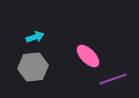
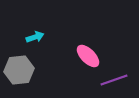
gray hexagon: moved 14 px left, 3 px down
purple line: moved 1 px right, 1 px down
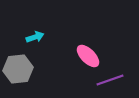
gray hexagon: moved 1 px left, 1 px up
purple line: moved 4 px left
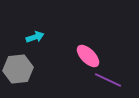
purple line: moved 2 px left; rotated 44 degrees clockwise
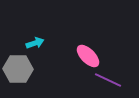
cyan arrow: moved 6 px down
gray hexagon: rotated 8 degrees clockwise
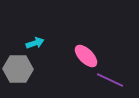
pink ellipse: moved 2 px left
purple line: moved 2 px right
